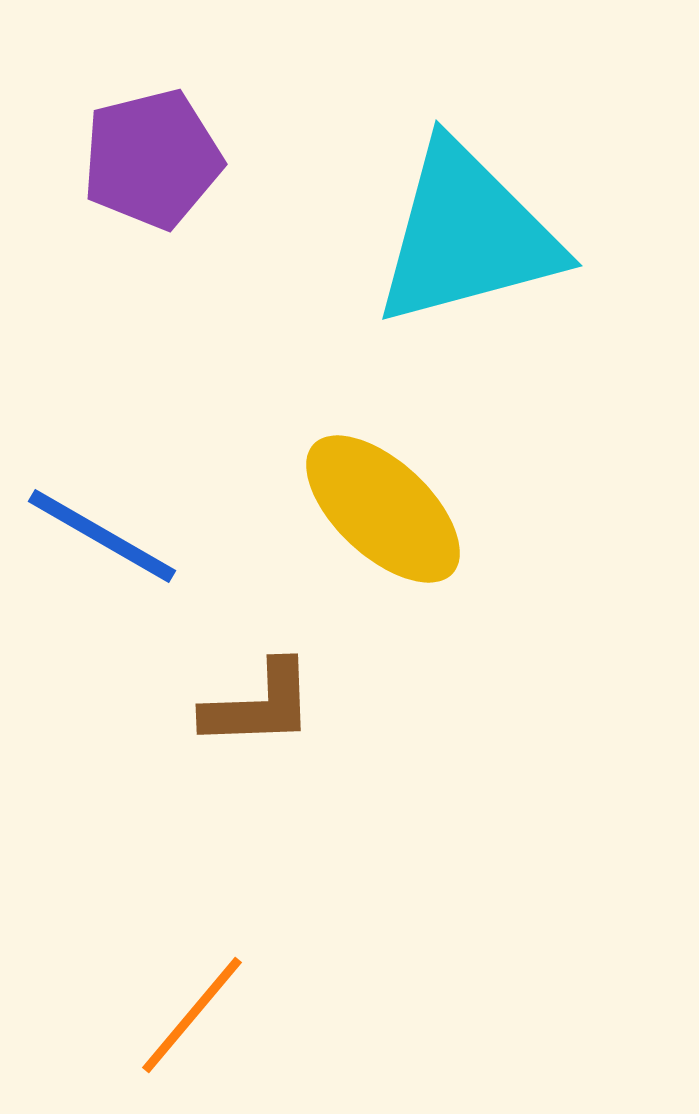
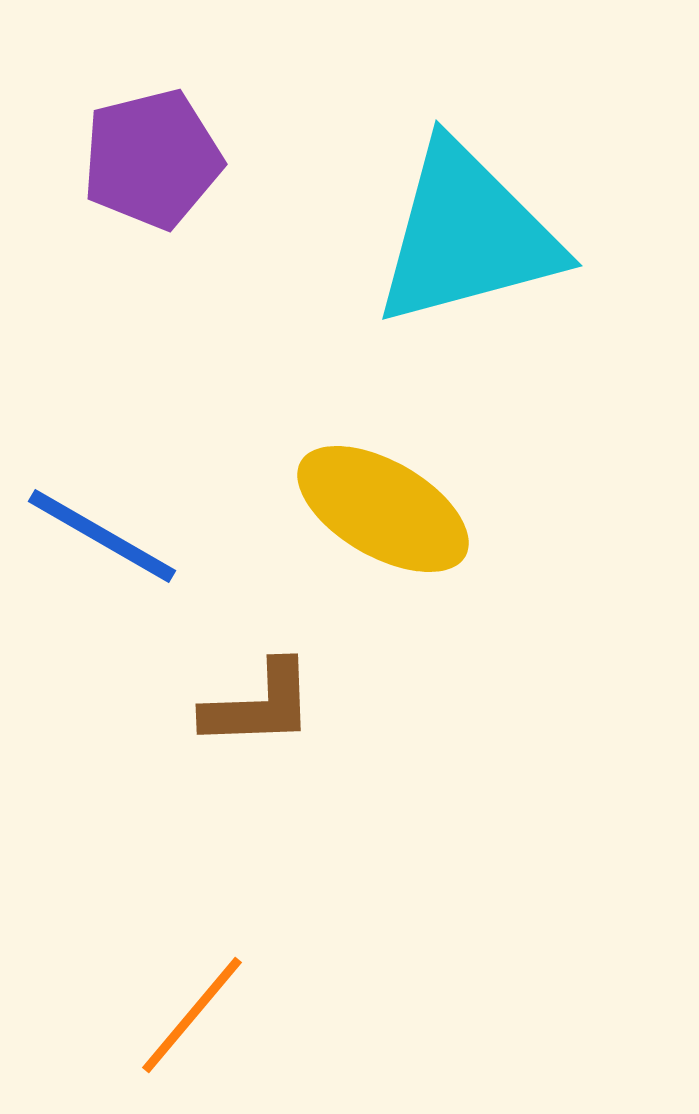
yellow ellipse: rotated 13 degrees counterclockwise
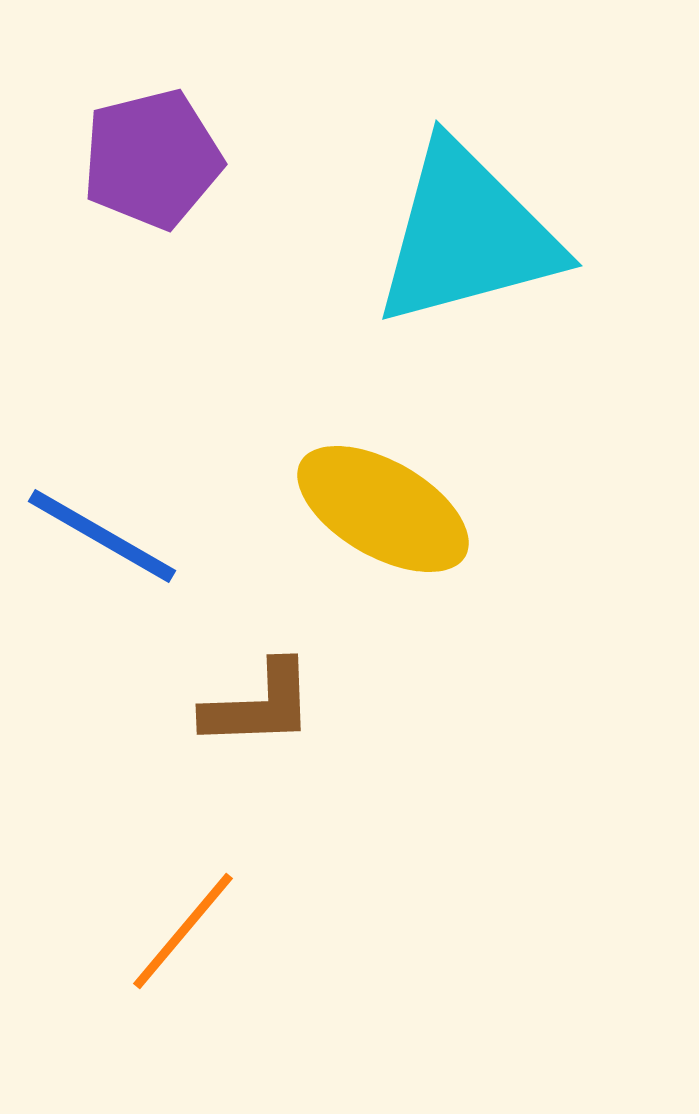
orange line: moved 9 px left, 84 px up
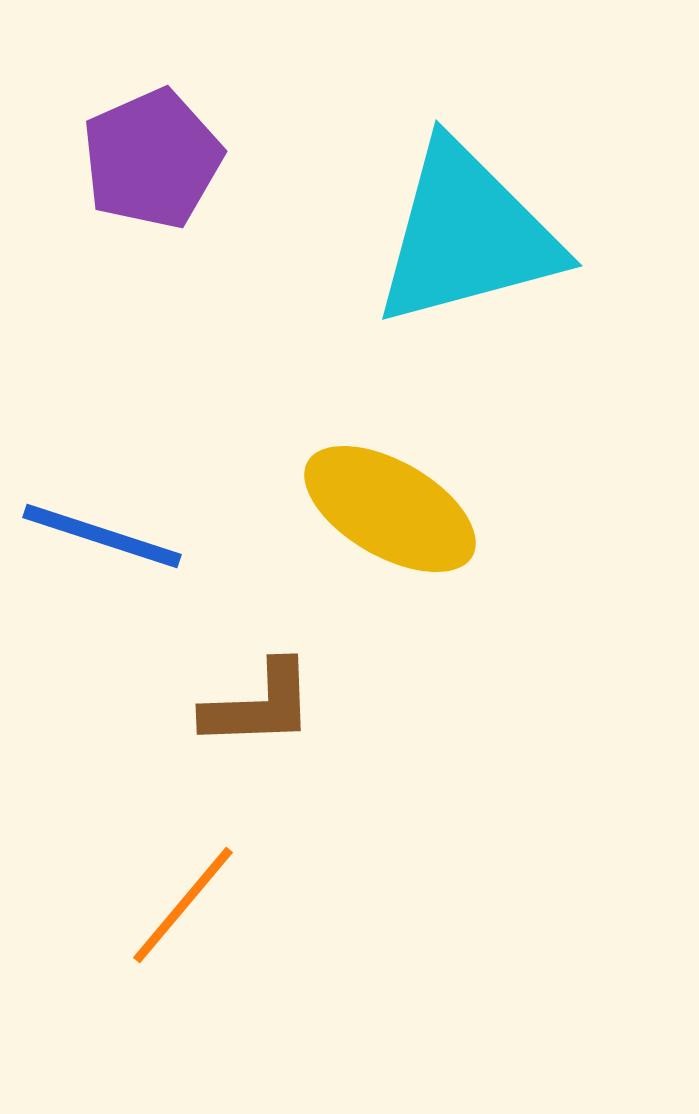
purple pentagon: rotated 10 degrees counterclockwise
yellow ellipse: moved 7 px right
blue line: rotated 12 degrees counterclockwise
orange line: moved 26 px up
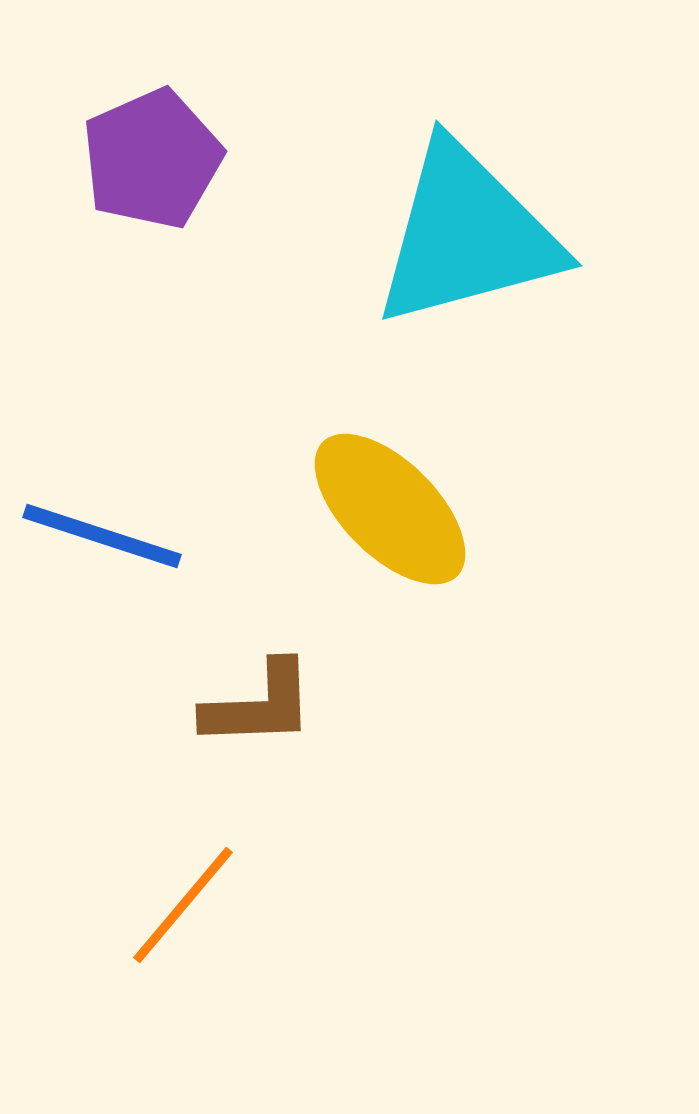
yellow ellipse: rotated 15 degrees clockwise
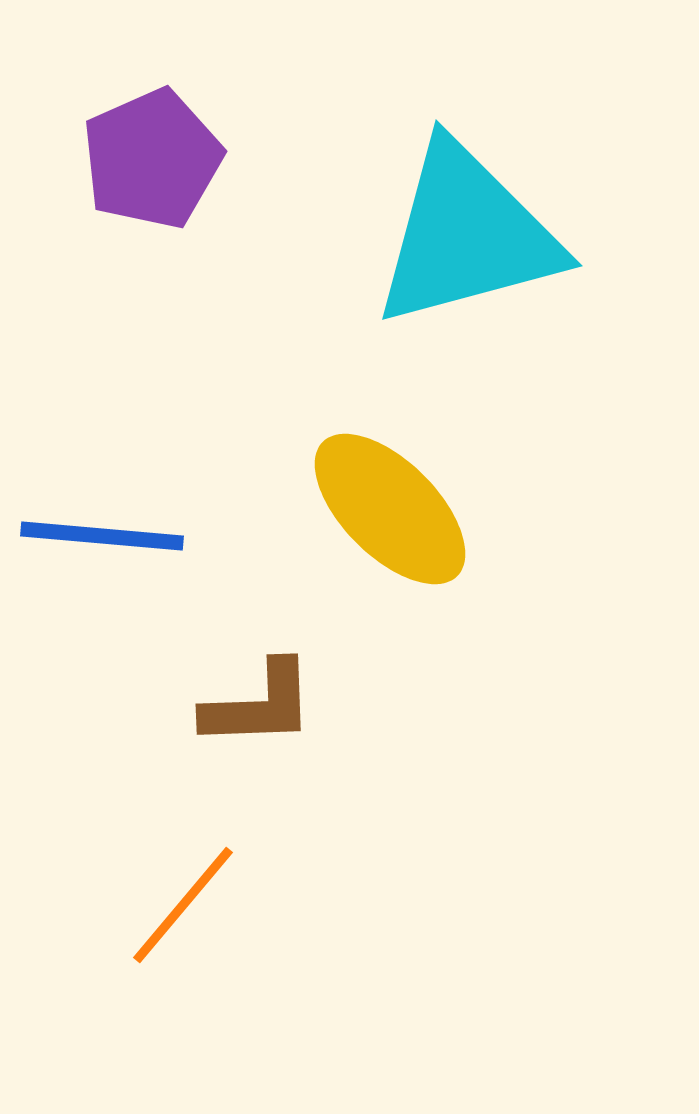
blue line: rotated 13 degrees counterclockwise
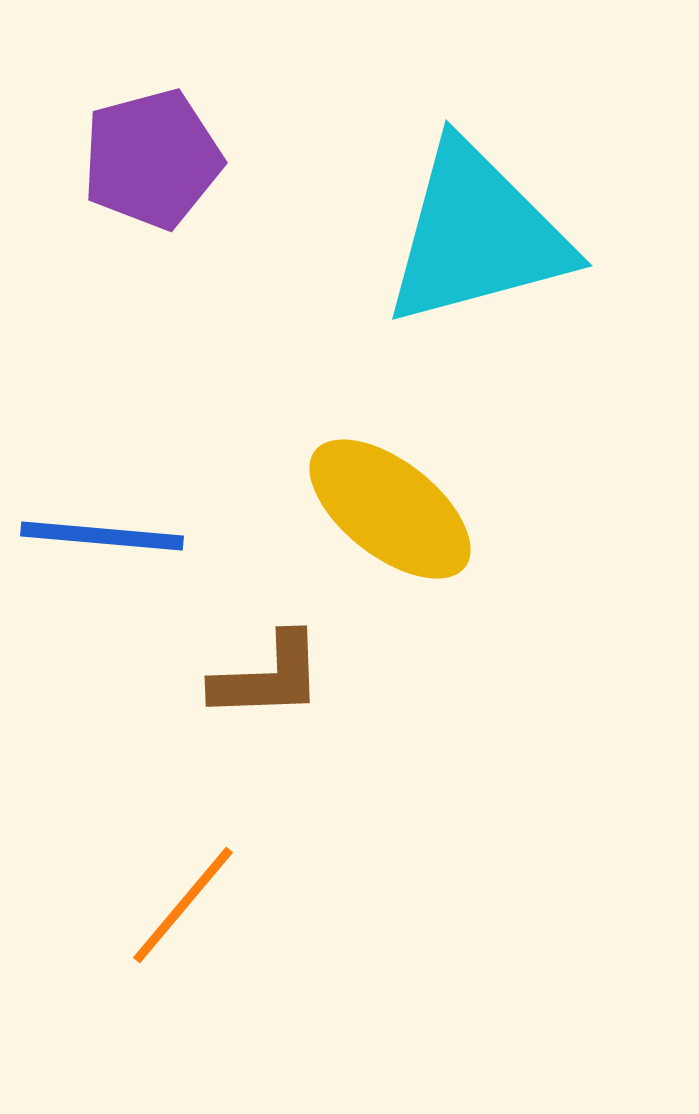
purple pentagon: rotated 9 degrees clockwise
cyan triangle: moved 10 px right
yellow ellipse: rotated 7 degrees counterclockwise
brown L-shape: moved 9 px right, 28 px up
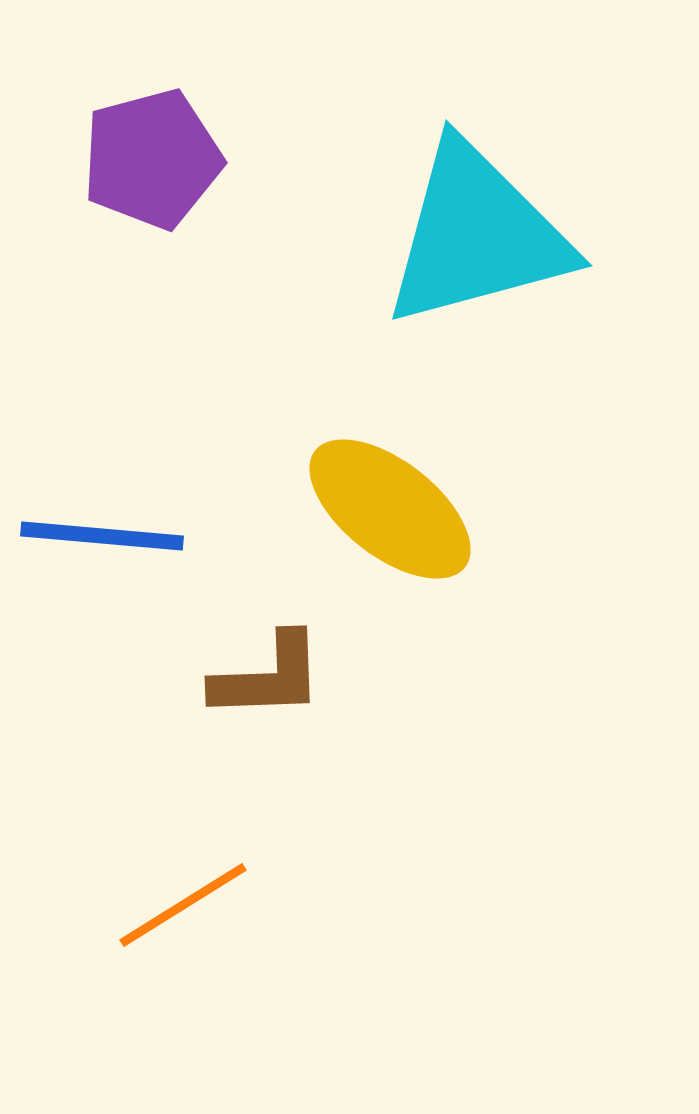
orange line: rotated 18 degrees clockwise
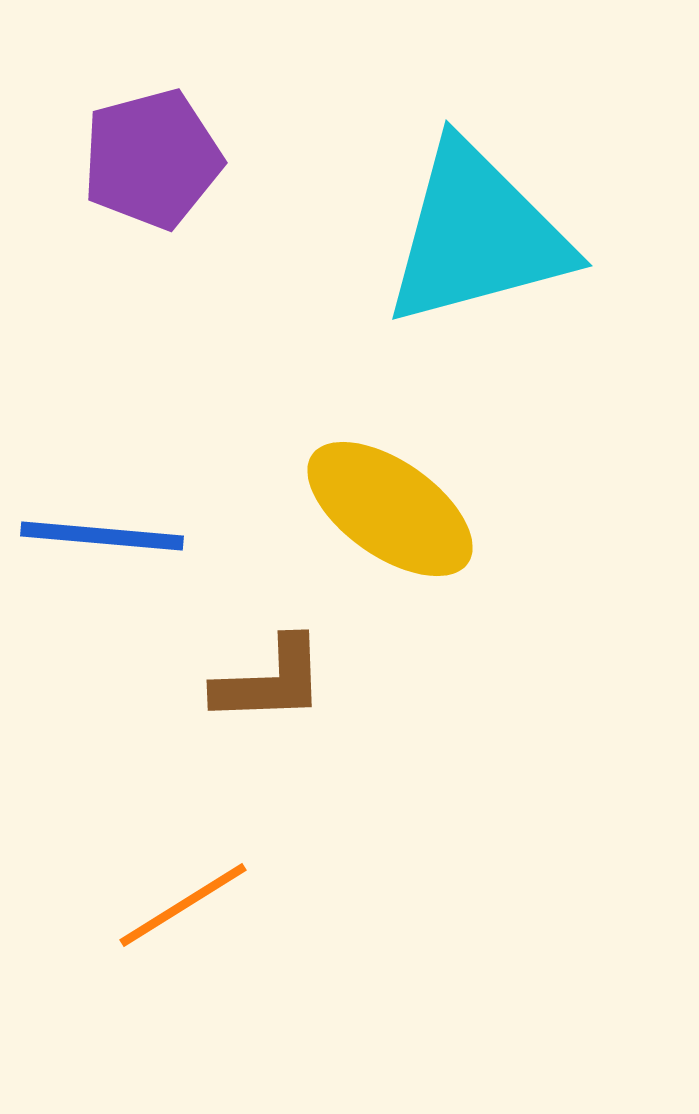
yellow ellipse: rotated 3 degrees counterclockwise
brown L-shape: moved 2 px right, 4 px down
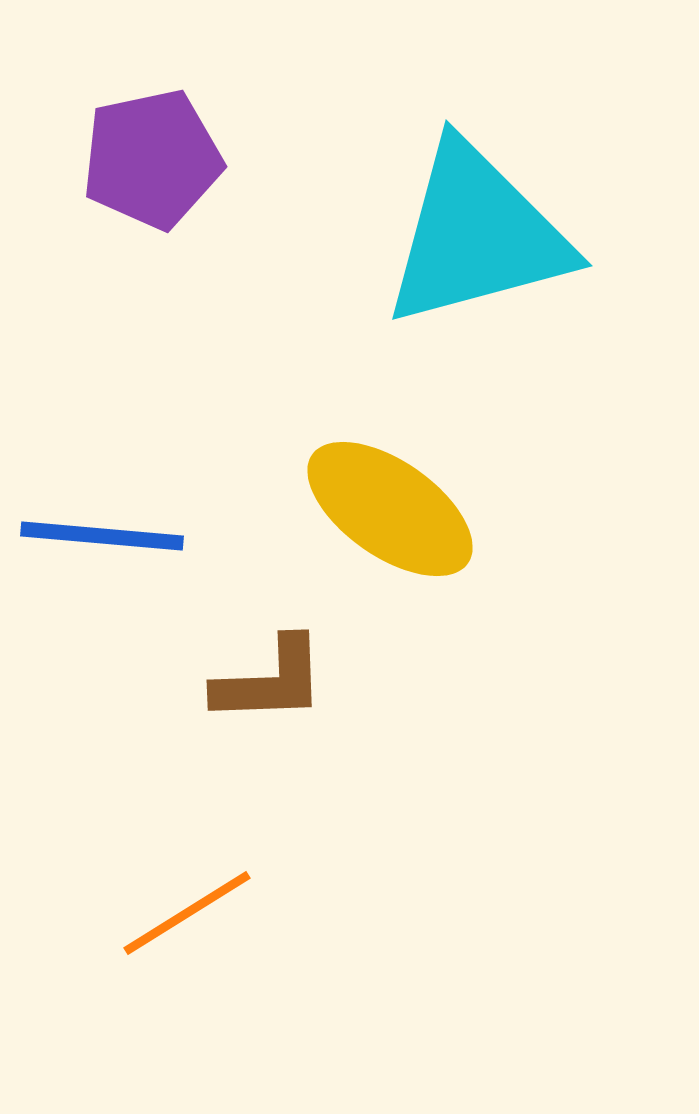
purple pentagon: rotated 3 degrees clockwise
orange line: moved 4 px right, 8 px down
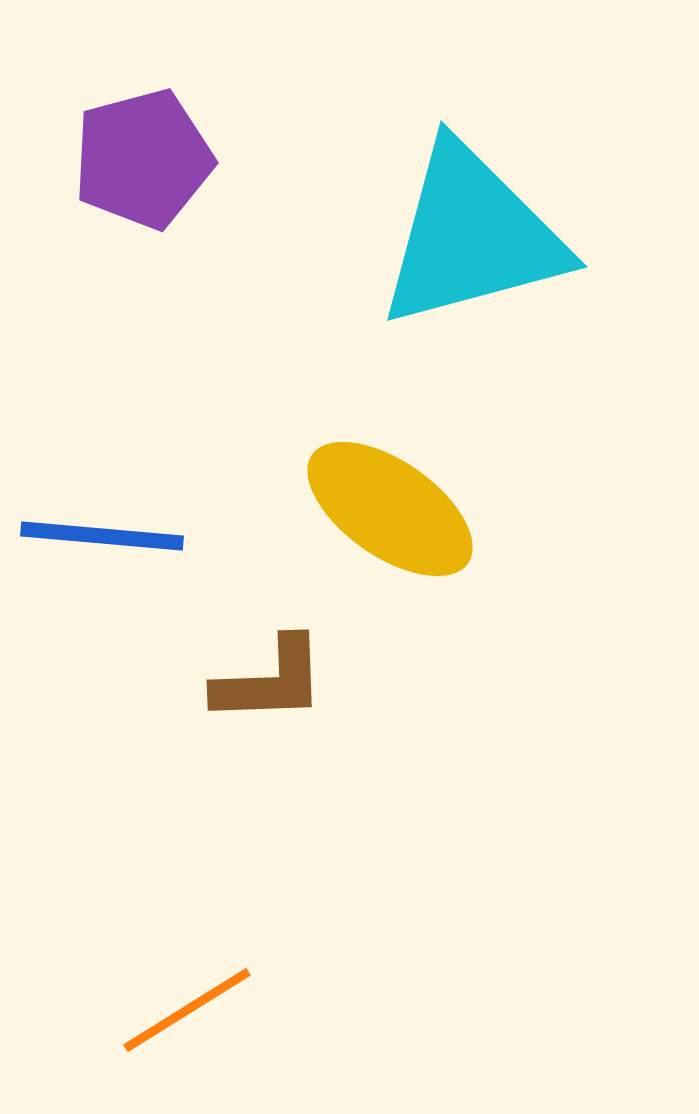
purple pentagon: moved 9 px left; rotated 3 degrees counterclockwise
cyan triangle: moved 5 px left, 1 px down
orange line: moved 97 px down
